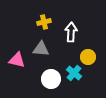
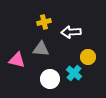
white arrow: rotated 96 degrees counterclockwise
white circle: moved 1 px left
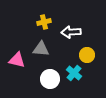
yellow circle: moved 1 px left, 2 px up
